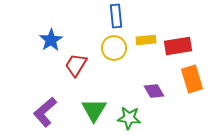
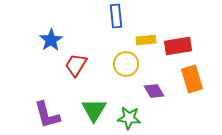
yellow circle: moved 12 px right, 16 px down
purple L-shape: moved 2 px right, 3 px down; rotated 64 degrees counterclockwise
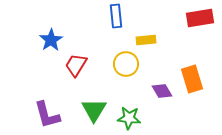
red rectangle: moved 22 px right, 28 px up
purple diamond: moved 8 px right
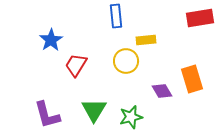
yellow circle: moved 3 px up
green star: moved 2 px right, 1 px up; rotated 20 degrees counterclockwise
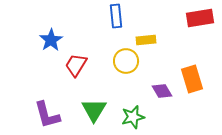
green star: moved 2 px right
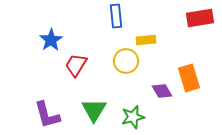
orange rectangle: moved 3 px left, 1 px up
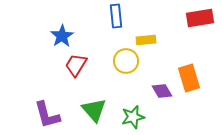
blue star: moved 11 px right, 4 px up
green triangle: rotated 12 degrees counterclockwise
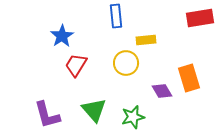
yellow circle: moved 2 px down
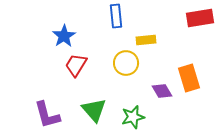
blue star: moved 2 px right
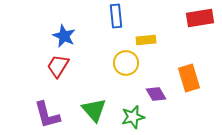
blue star: rotated 15 degrees counterclockwise
red trapezoid: moved 18 px left, 1 px down
purple diamond: moved 6 px left, 3 px down
